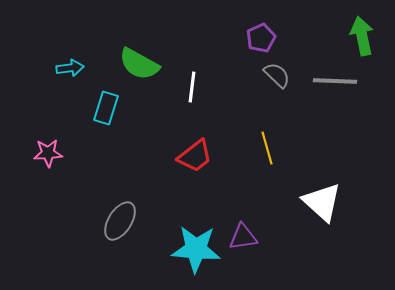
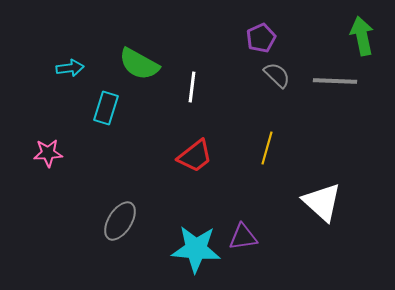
yellow line: rotated 32 degrees clockwise
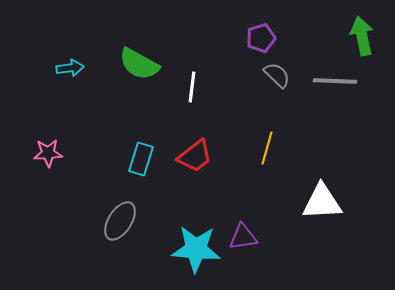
purple pentagon: rotated 8 degrees clockwise
cyan rectangle: moved 35 px right, 51 px down
white triangle: rotated 45 degrees counterclockwise
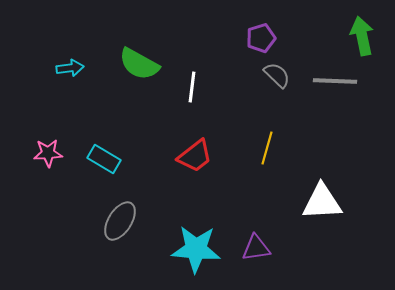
cyan rectangle: moved 37 px left; rotated 76 degrees counterclockwise
purple triangle: moved 13 px right, 11 px down
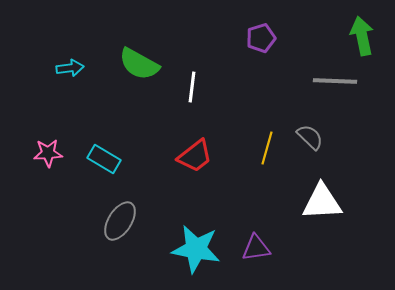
gray semicircle: moved 33 px right, 62 px down
cyan star: rotated 6 degrees clockwise
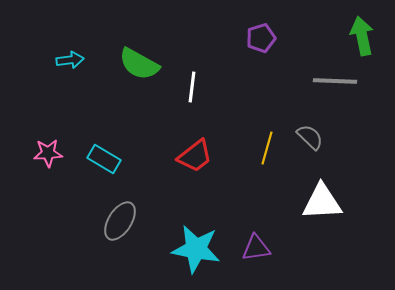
cyan arrow: moved 8 px up
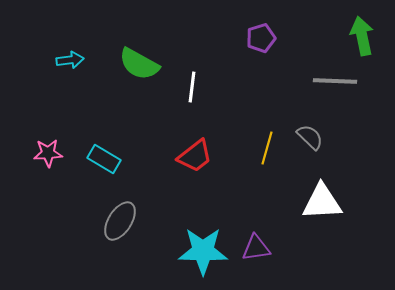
cyan star: moved 7 px right, 2 px down; rotated 9 degrees counterclockwise
